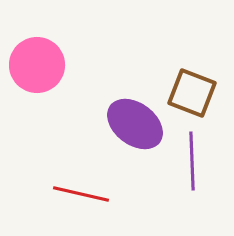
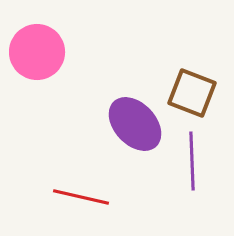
pink circle: moved 13 px up
purple ellipse: rotated 10 degrees clockwise
red line: moved 3 px down
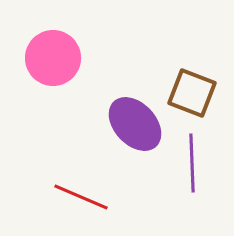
pink circle: moved 16 px right, 6 px down
purple line: moved 2 px down
red line: rotated 10 degrees clockwise
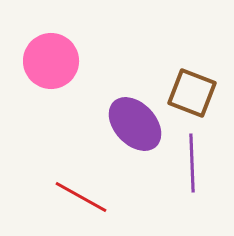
pink circle: moved 2 px left, 3 px down
red line: rotated 6 degrees clockwise
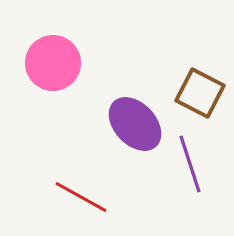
pink circle: moved 2 px right, 2 px down
brown square: moved 8 px right; rotated 6 degrees clockwise
purple line: moved 2 px left, 1 px down; rotated 16 degrees counterclockwise
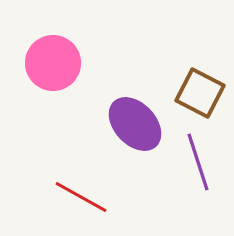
purple line: moved 8 px right, 2 px up
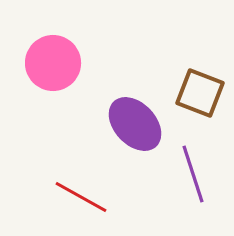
brown square: rotated 6 degrees counterclockwise
purple line: moved 5 px left, 12 px down
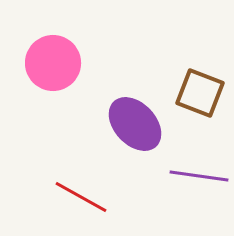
purple line: moved 6 px right, 2 px down; rotated 64 degrees counterclockwise
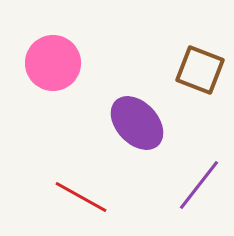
brown square: moved 23 px up
purple ellipse: moved 2 px right, 1 px up
purple line: moved 9 px down; rotated 60 degrees counterclockwise
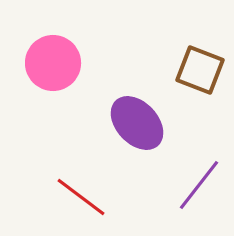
red line: rotated 8 degrees clockwise
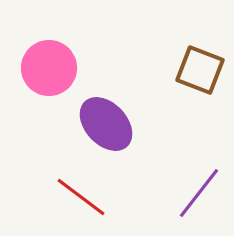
pink circle: moved 4 px left, 5 px down
purple ellipse: moved 31 px left, 1 px down
purple line: moved 8 px down
